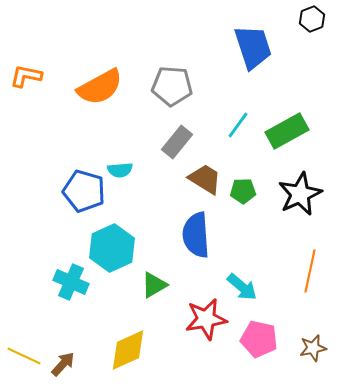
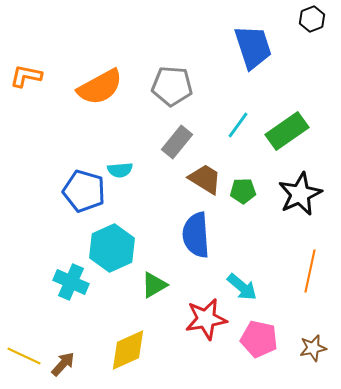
green rectangle: rotated 6 degrees counterclockwise
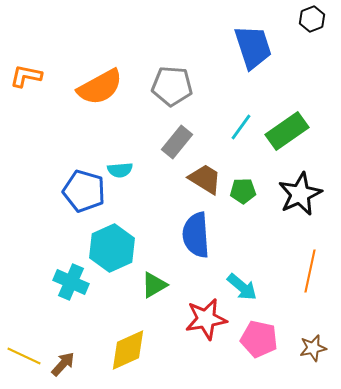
cyan line: moved 3 px right, 2 px down
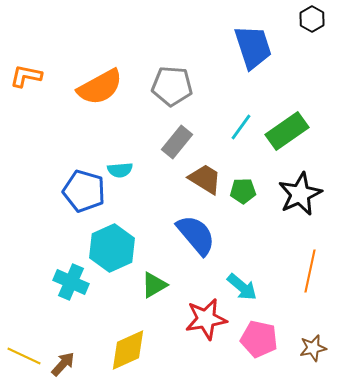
black hexagon: rotated 10 degrees counterclockwise
blue semicircle: rotated 144 degrees clockwise
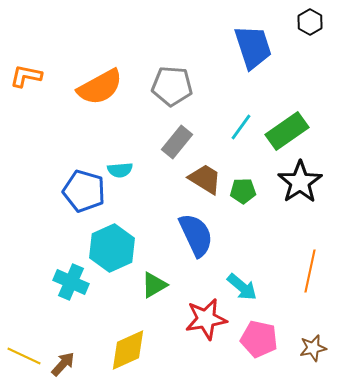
black hexagon: moved 2 px left, 3 px down
black star: moved 12 px up; rotated 9 degrees counterclockwise
blue semicircle: rotated 15 degrees clockwise
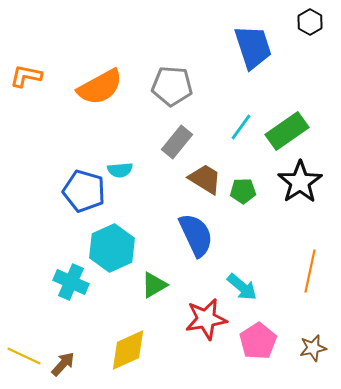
pink pentagon: moved 1 px left, 2 px down; rotated 27 degrees clockwise
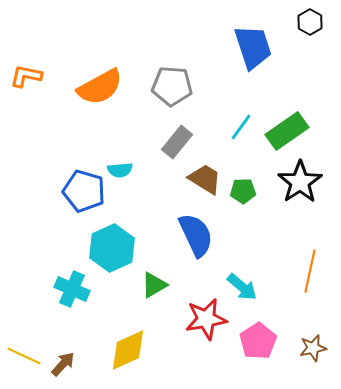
cyan cross: moved 1 px right, 7 px down
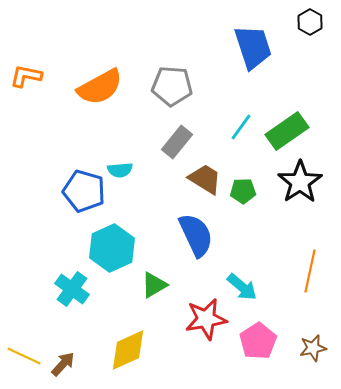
cyan cross: rotated 12 degrees clockwise
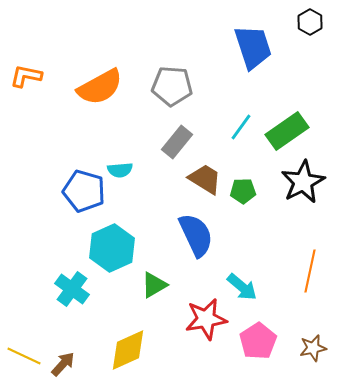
black star: moved 3 px right; rotated 6 degrees clockwise
